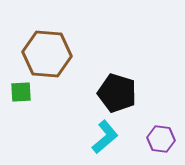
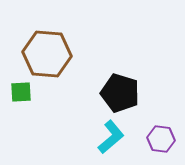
black pentagon: moved 3 px right
cyan L-shape: moved 6 px right
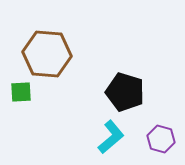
black pentagon: moved 5 px right, 1 px up
purple hexagon: rotated 8 degrees clockwise
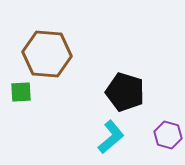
purple hexagon: moved 7 px right, 4 px up
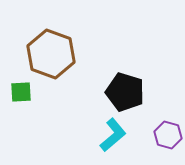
brown hexagon: moved 4 px right; rotated 15 degrees clockwise
cyan L-shape: moved 2 px right, 2 px up
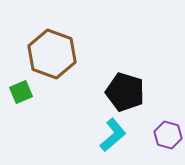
brown hexagon: moved 1 px right
green square: rotated 20 degrees counterclockwise
